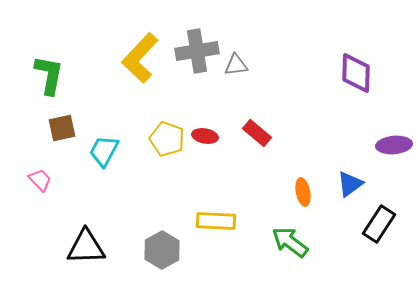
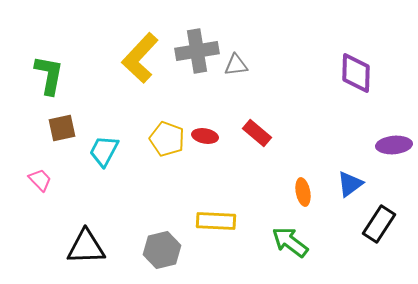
gray hexagon: rotated 15 degrees clockwise
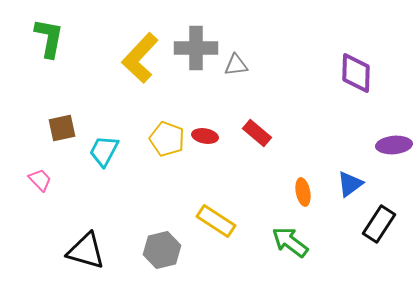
gray cross: moved 1 px left, 3 px up; rotated 9 degrees clockwise
green L-shape: moved 37 px up
yellow rectangle: rotated 30 degrees clockwise
black triangle: moved 4 px down; rotated 18 degrees clockwise
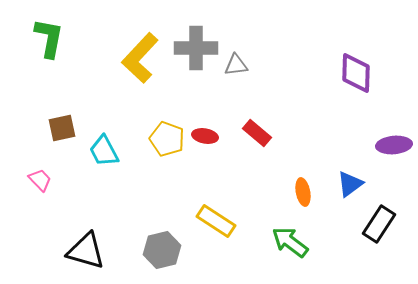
cyan trapezoid: rotated 56 degrees counterclockwise
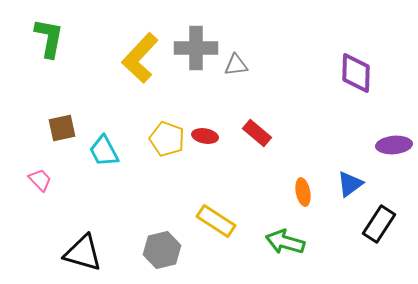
green arrow: moved 5 px left; rotated 21 degrees counterclockwise
black triangle: moved 3 px left, 2 px down
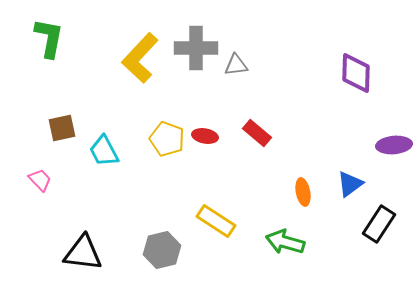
black triangle: rotated 9 degrees counterclockwise
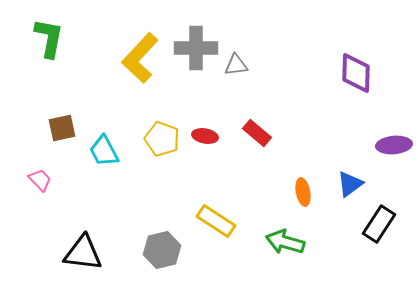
yellow pentagon: moved 5 px left
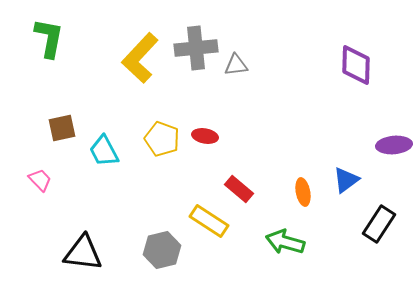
gray cross: rotated 6 degrees counterclockwise
purple diamond: moved 8 px up
red rectangle: moved 18 px left, 56 px down
blue triangle: moved 4 px left, 4 px up
yellow rectangle: moved 7 px left
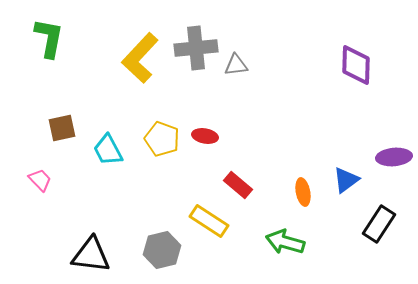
purple ellipse: moved 12 px down
cyan trapezoid: moved 4 px right, 1 px up
red rectangle: moved 1 px left, 4 px up
black triangle: moved 8 px right, 2 px down
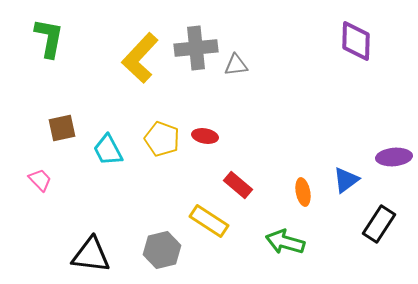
purple diamond: moved 24 px up
